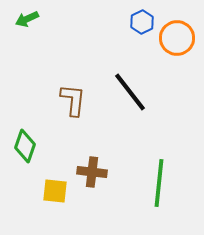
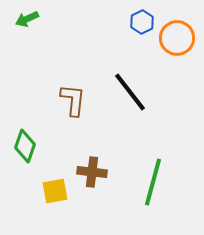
green line: moved 6 px left, 1 px up; rotated 9 degrees clockwise
yellow square: rotated 16 degrees counterclockwise
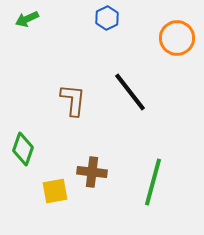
blue hexagon: moved 35 px left, 4 px up
green diamond: moved 2 px left, 3 px down
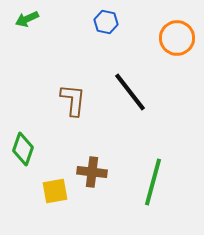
blue hexagon: moved 1 px left, 4 px down; rotated 20 degrees counterclockwise
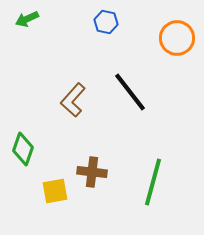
brown L-shape: rotated 144 degrees counterclockwise
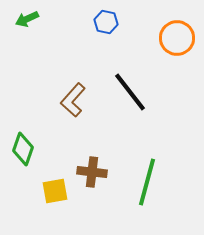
green line: moved 6 px left
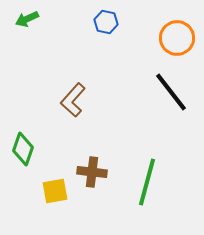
black line: moved 41 px right
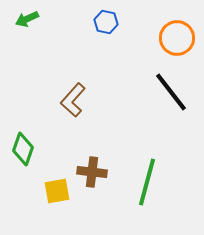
yellow square: moved 2 px right
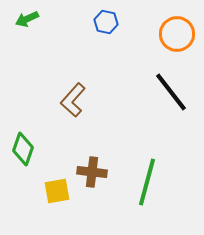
orange circle: moved 4 px up
